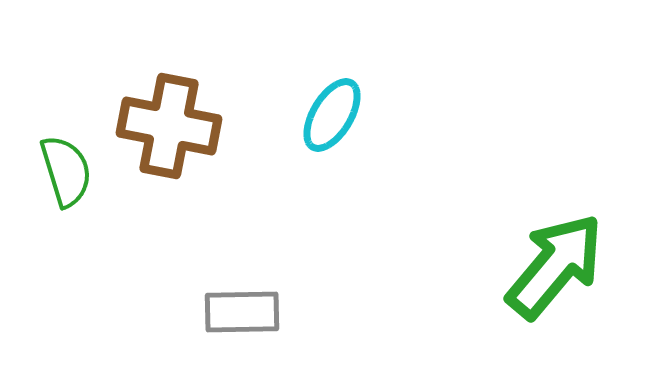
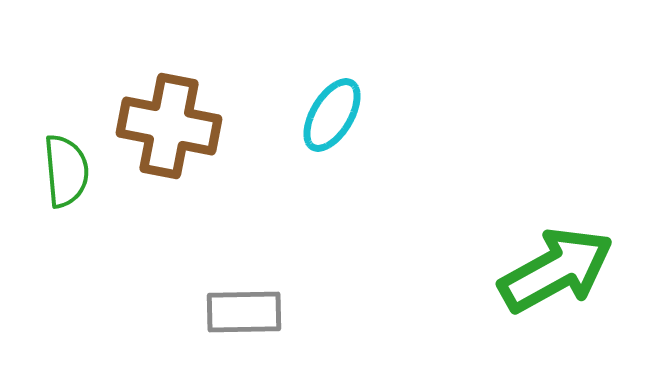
green semicircle: rotated 12 degrees clockwise
green arrow: moved 1 px right, 4 px down; rotated 21 degrees clockwise
gray rectangle: moved 2 px right
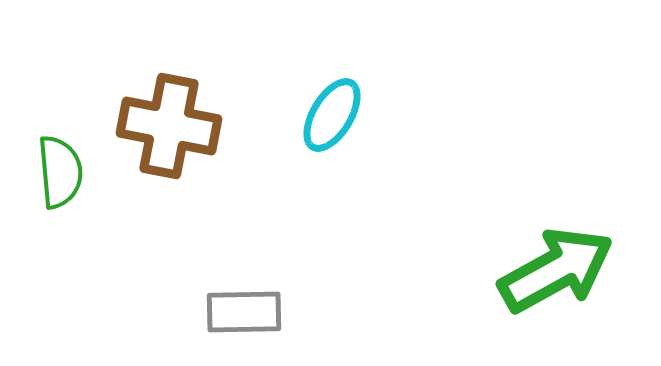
green semicircle: moved 6 px left, 1 px down
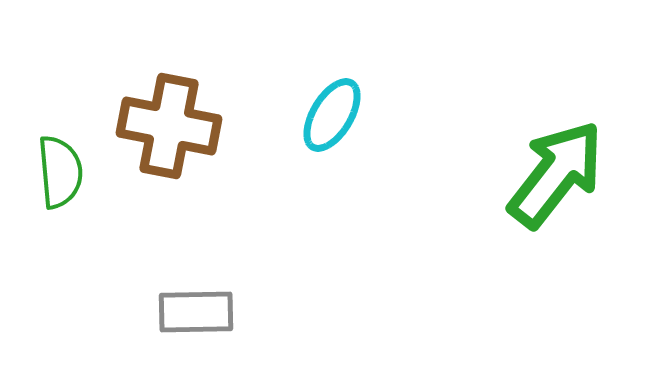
green arrow: moved 96 px up; rotated 23 degrees counterclockwise
gray rectangle: moved 48 px left
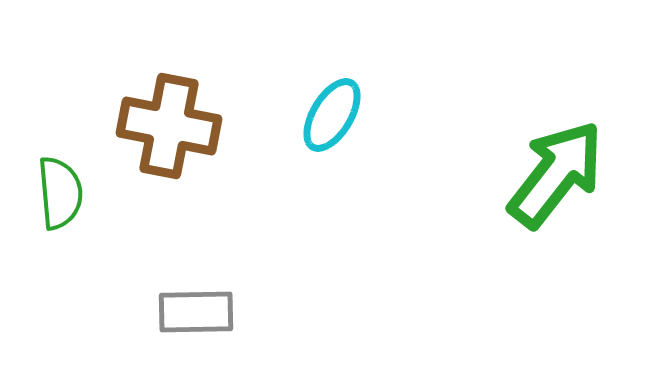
green semicircle: moved 21 px down
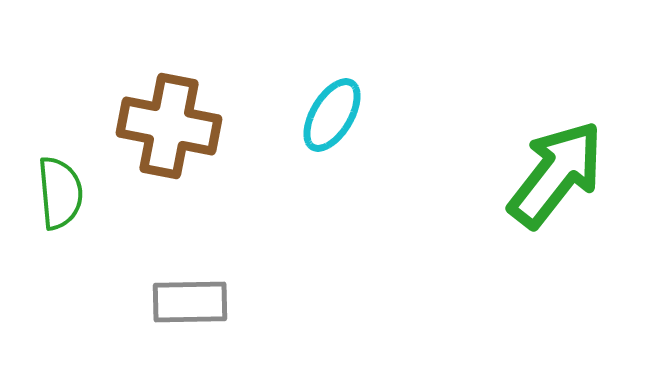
gray rectangle: moved 6 px left, 10 px up
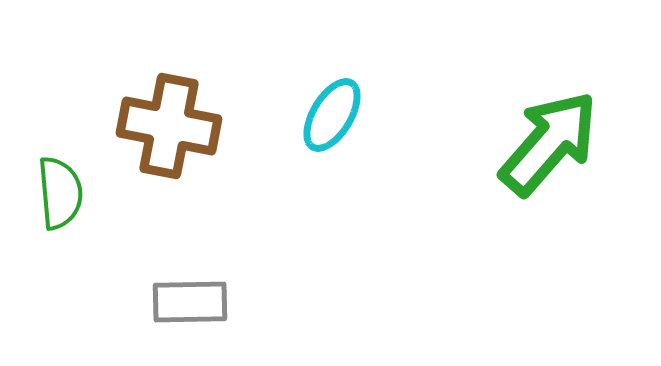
green arrow: moved 7 px left, 31 px up; rotated 3 degrees clockwise
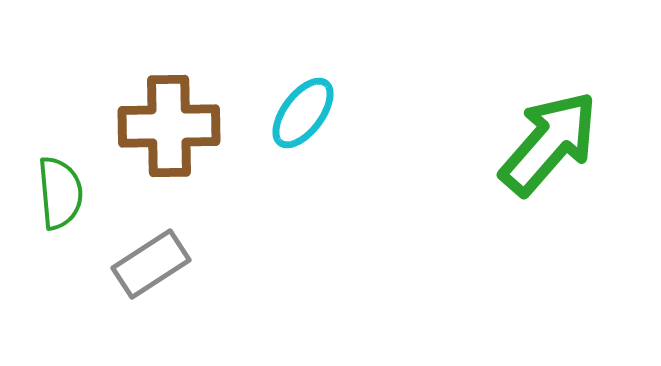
cyan ellipse: moved 29 px left, 2 px up; rotated 6 degrees clockwise
brown cross: rotated 12 degrees counterclockwise
gray rectangle: moved 39 px left, 38 px up; rotated 32 degrees counterclockwise
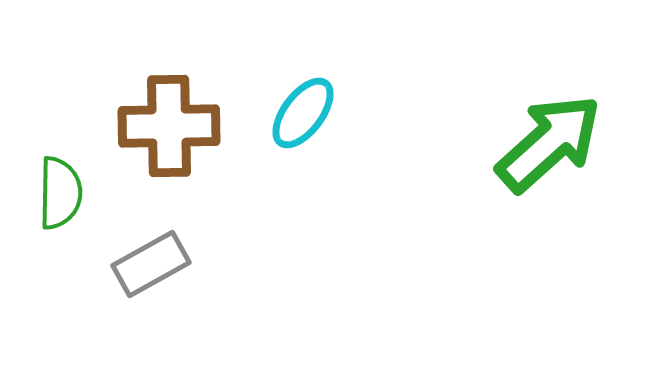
green arrow: rotated 7 degrees clockwise
green semicircle: rotated 6 degrees clockwise
gray rectangle: rotated 4 degrees clockwise
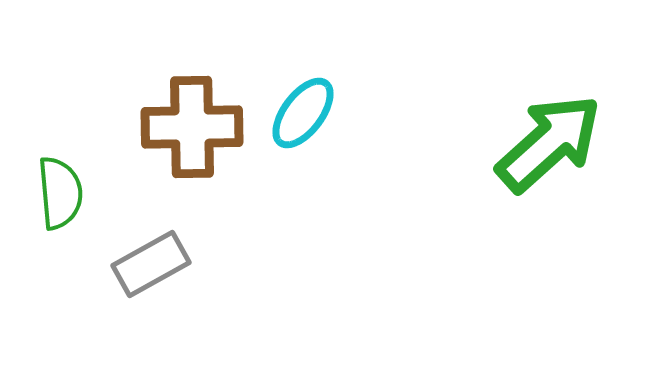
brown cross: moved 23 px right, 1 px down
green semicircle: rotated 6 degrees counterclockwise
